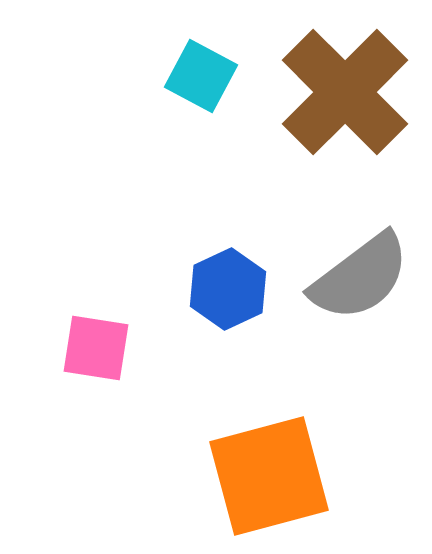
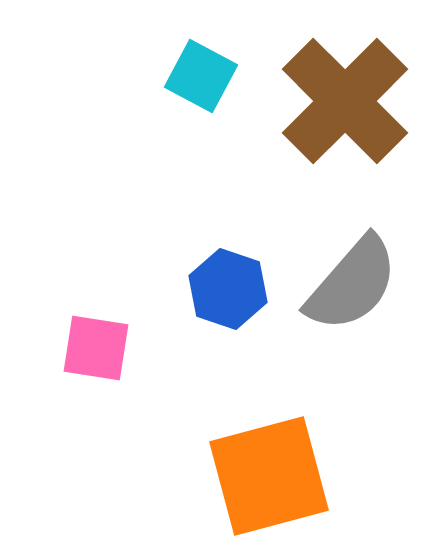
brown cross: moved 9 px down
gray semicircle: moved 8 px left, 7 px down; rotated 12 degrees counterclockwise
blue hexagon: rotated 16 degrees counterclockwise
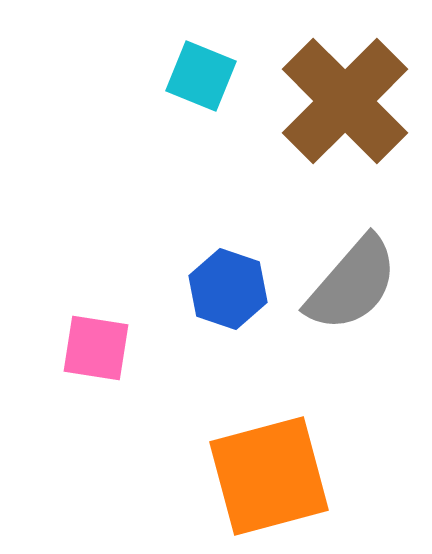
cyan square: rotated 6 degrees counterclockwise
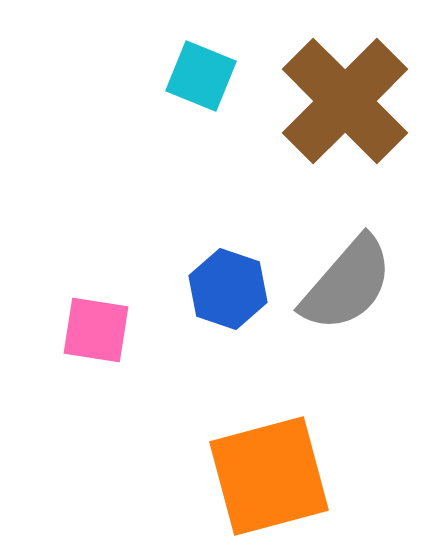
gray semicircle: moved 5 px left
pink square: moved 18 px up
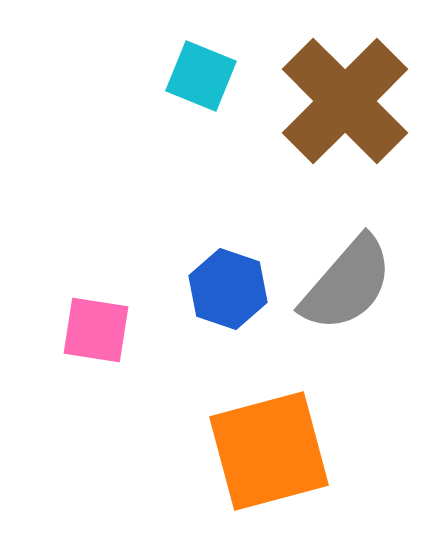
orange square: moved 25 px up
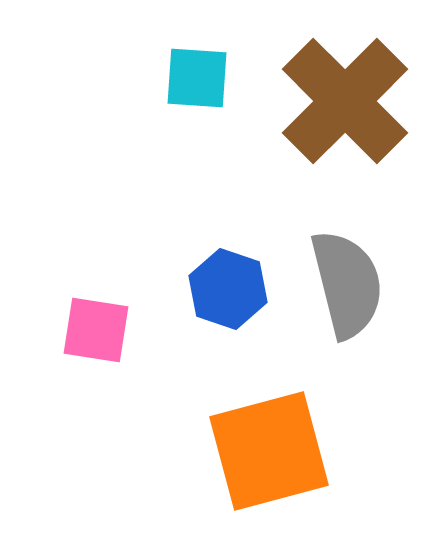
cyan square: moved 4 px left, 2 px down; rotated 18 degrees counterclockwise
gray semicircle: rotated 55 degrees counterclockwise
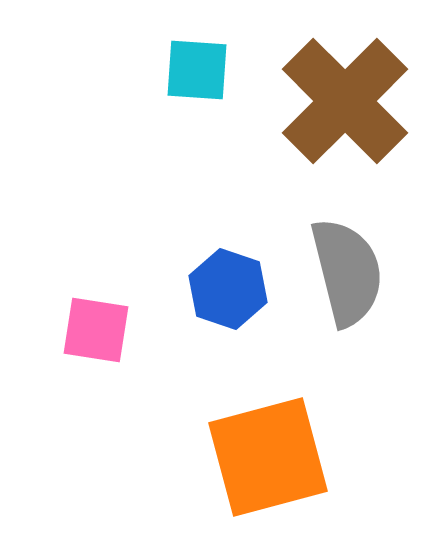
cyan square: moved 8 px up
gray semicircle: moved 12 px up
orange square: moved 1 px left, 6 px down
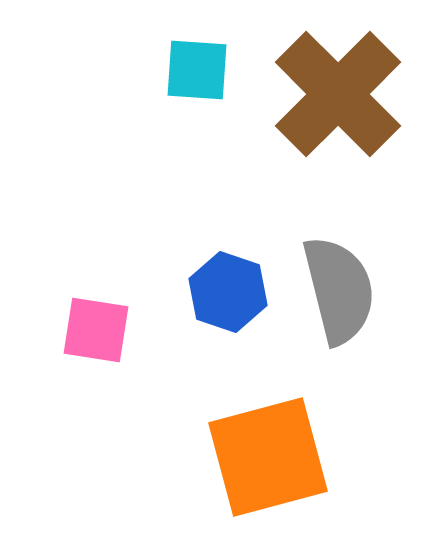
brown cross: moved 7 px left, 7 px up
gray semicircle: moved 8 px left, 18 px down
blue hexagon: moved 3 px down
